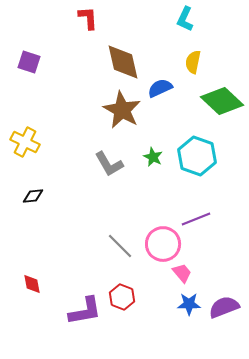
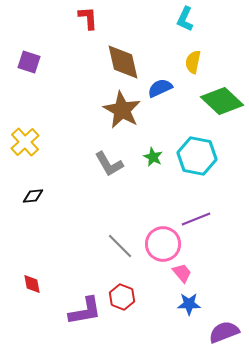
yellow cross: rotated 20 degrees clockwise
cyan hexagon: rotated 9 degrees counterclockwise
purple semicircle: moved 25 px down
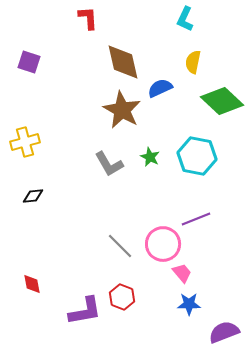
yellow cross: rotated 28 degrees clockwise
green star: moved 3 px left
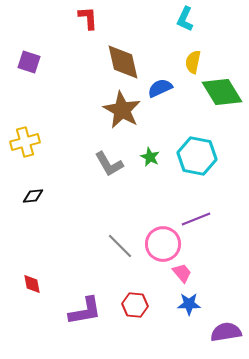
green diamond: moved 9 px up; rotated 15 degrees clockwise
red hexagon: moved 13 px right, 8 px down; rotated 15 degrees counterclockwise
purple semicircle: moved 2 px right; rotated 12 degrees clockwise
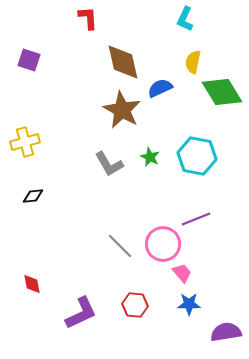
purple square: moved 2 px up
purple L-shape: moved 4 px left, 2 px down; rotated 15 degrees counterclockwise
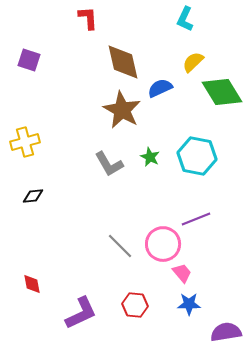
yellow semicircle: rotated 35 degrees clockwise
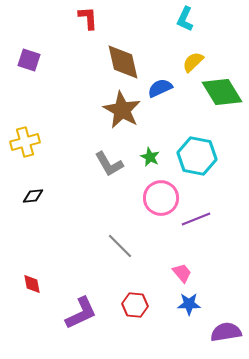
pink circle: moved 2 px left, 46 px up
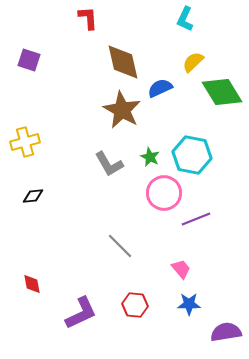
cyan hexagon: moved 5 px left, 1 px up
pink circle: moved 3 px right, 5 px up
pink trapezoid: moved 1 px left, 4 px up
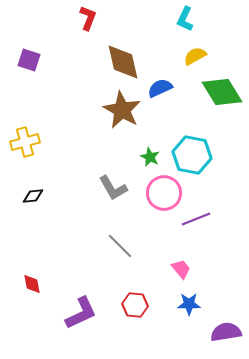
red L-shape: rotated 25 degrees clockwise
yellow semicircle: moved 2 px right, 6 px up; rotated 15 degrees clockwise
gray L-shape: moved 4 px right, 24 px down
